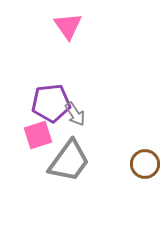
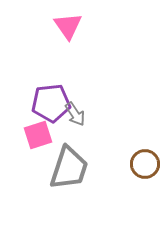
gray trapezoid: moved 7 px down; rotated 18 degrees counterclockwise
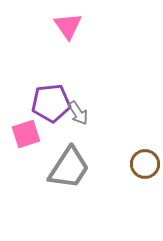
gray arrow: moved 3 px right, 1 px up
pink square: moved 12 px left, 1 px up
gray trapezoid: rotated 15 degrees clockwise
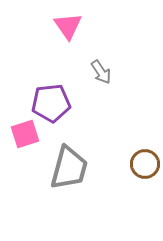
gray arrow: moved 23 px right, 41 px up
pink square: moved 1 px left
gray trapezoid: rotated 18 degrees counterclockwise
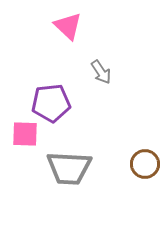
pink triangle: rotated 12 degrees counterclockwise
pink square: rotated 20 degrees clockwise
gray trapezoid: rotated 78 degrees clockwise
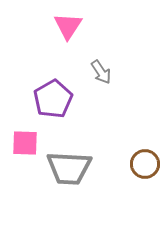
pink triangle: rotated 20 degrees clockwise
purple pentagon: moved 2 px right, 4 px up; rotated 24 degrees counterclockwise
pink square: moved 9 px down
